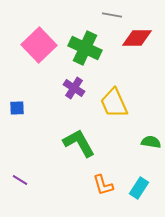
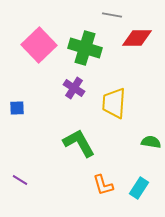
green cross: rotated 8 degrees counterclockwise
yellow trapezoid: rotated 28 degrees clockwise
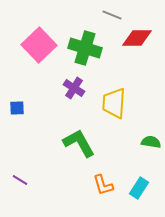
gray line: rotated 12 degrees clockwise
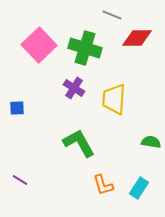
yellow trapezoid: moved 4 px up
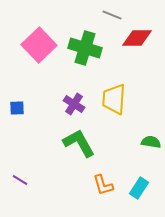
purple cross: moved 16 px down
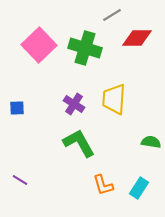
gray line: rotated 54 degrees counterclockwise
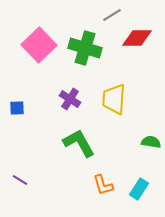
purple cross: moved 4 px left, 5 px up
cyan rectangle: moved 1 px down
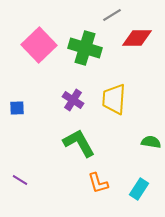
purple cross: moved 3 px right, 1 px down
orange L-shape: moved 5 px left, 2 px up
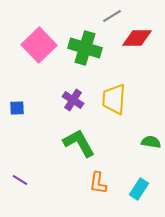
gray line: moved 1 px down
orange L-shape: rotated 25 degrees clockwise
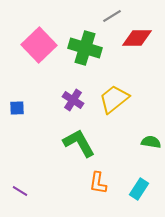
yellow trapezoid: rotated 48 degrees clockwise
purple line: moved 11 px down
